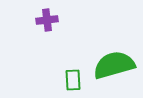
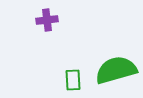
green semicircle: moved 2 px right, 5 px down
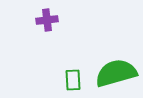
green semicircle: moved 3 px down
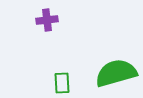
green rectangle: moved 11 px left, 3 px down
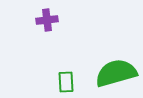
green rectangle: moved 4 px right, 1 px up
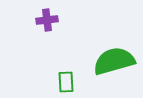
green semicircle: moved 2 px left, 12 px up
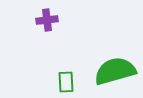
green semicircle: moved 1 px right, 10 px down
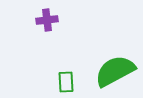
green semicircle: rotated 12 degrees counterclockwise
